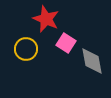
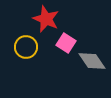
yellow circle: moved 2 px up
gray diamond: rotated 24 degrees counterclockwise
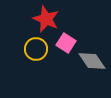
yellow circle: moved 10 px right, 2 px down
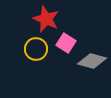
gray diamond: rotated 40 degrees counterclockwise
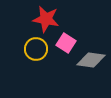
red star: rotated 12 degrees counterclockwise
gray diamond: moved 1 px left, 1 px up; rotated 8 degrees counterclockwise
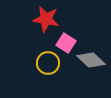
yellow circle: moved 12 px right, 14 px down
gray diamond: rotated 36 degrees clockwise
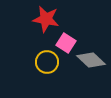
yellow circle: moved 1 px left, 1 px up
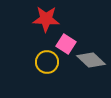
red star: rotated 8 degrees counterclockwise
pink square: moved 1 px down
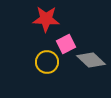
pink square: rotated 30 degrees clockwise
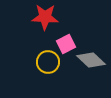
red star: moved 1 px left, 2 px up
yellow circle: moved 1 px right
